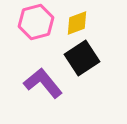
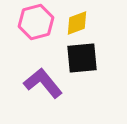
black square: rotated 28 degrees clockwise
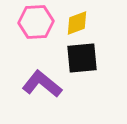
pink hexagon: rotated 12 degrees clockwise
purple L-shape: moved 1 px left, 1 px down; rotated 12 degrees counterclockwise
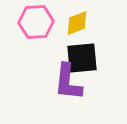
purple L-shape: moved 26 px right, 2 px up; rotated 123 degrees counterclockwise
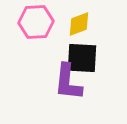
yellow diamond: moved 2 px right, 1 px down
black square: rotated 8 degrees clockwise
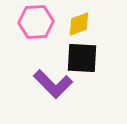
purple L-shape: moved 15 px left, 2 px down; rotated 51 degrees counterclockwise
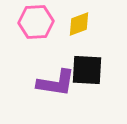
black square: moved 5 px right, 12 px down
purple L-shape: moved 3 px right, 1 px up; rotated 36 degrees counterclockwise
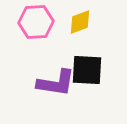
yellow diamond: moved 1 px right, 2 px up
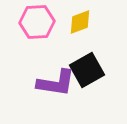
pink hexagon: moved 1 px right
black square: rotated 32 degrees counterclockwise
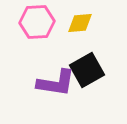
yellow diamond: moved 1 px down; rotated 16 degrees clockwise
